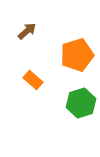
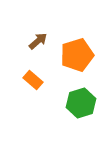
brown arrow: moved 11 px right, 10 px down
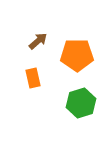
orange pentagon: rotated 16 degrees clockwise
orange rectangle: moved 2 px up; rotated 36 degrees clockwise
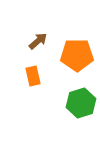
orange rectangle: moved 2 px up
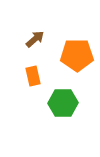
brown arrow: moved 3 px left, 2 px up
green hexagon: moved 18 px left; rotated 16 degrees clockwise
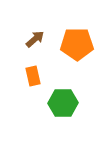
orange pentagon: moved 11 px up
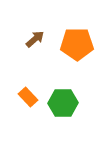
orange rectangle: moved 5 px left, 21 px down; rotated 30 degrees counterclockwise
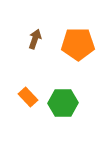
brown arrow: rotated 30 degrees counterclockwise
orange pentagon: moved 1 px right
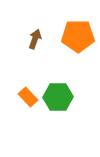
orange pentagon: moved 8 px up
green hexagon: moved 5 px left, 6 px up
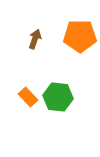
orange pentagon: moved 2 px right
green hexagon: rotated 8 degrees clockwise
